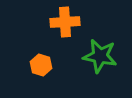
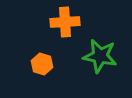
orange hexagon: moved 1 px right, 1 px up
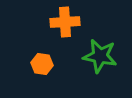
orange hexagon: rotated 10 degrees counterclockwise
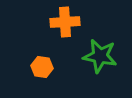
orange hexagon: moved 3 px down
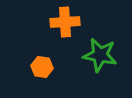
green star: moved 1 px up
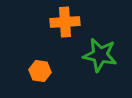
orange hexagon: moved 2 px left, 4 px down
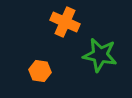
orange cross: rotated 28 degrees clockwise
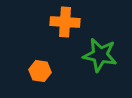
orange cross: rotated 20 degrees counterclockwise
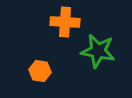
green star: moved 2 px left, 4 px up
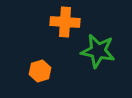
orange hexagon: rotated 25 degrees counterclockwise
